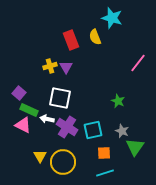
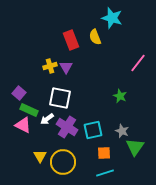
green star: moved 2 px right, 5 px up
white arrow: rotated 48 degrees counterclockwise
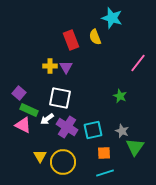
yellow cross: rotated 16 degrees clockwise
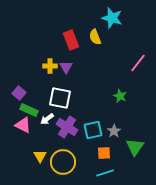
gray star: moved 8 px left; rotated 16 degrees clockwise
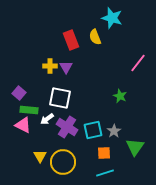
green rectangle: rotated 18 degrees counterclockwise
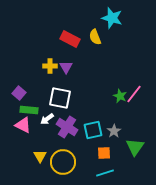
red rectangle: moved 1 px left, 1 px up; rotated 42 degrees counterclockwise
pink line: moved 4 px left, 31 px down
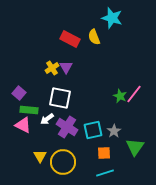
yellow semicircle: moved 1 px left
yellow cross: moved 2 px right, 2 px down; rotated 32 degrees counterclockwise
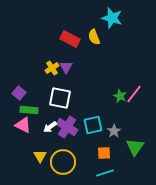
white arrow: moved 3 px right, 8 px down
cyan square: moved 5 px up
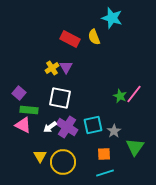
orange square: moved 1 px down
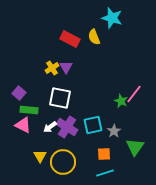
green star: moved 1 px right, 5 px down
